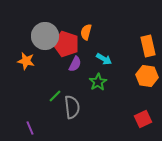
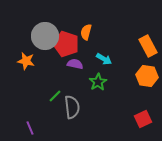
orange rectangle: rotated 15 degrees counterclockwise
purple semicircle: rotated 105 degrees counterclockwise
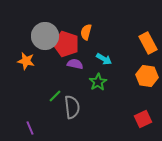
orange rectangle: moved 3 px up
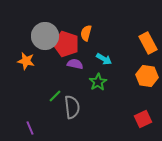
orange semicircle: moved 1 px down
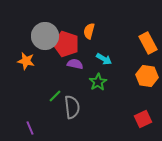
orange semicircle: moved 3 px right, 2 px up
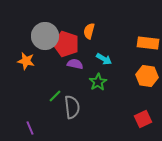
orange rectangle: rotated 55 degrees counterclockwise
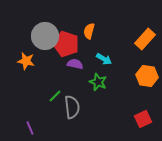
orange rectangle: moved 3 px left, 4 px up; rotated 55 degrees counterclockwise
green star: rotated 18 degrees counterclockwise
